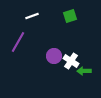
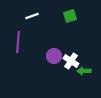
purple line: rotated 25 degrees counterclockwise
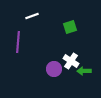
green square: moved 11 px down
purple circle: moved 13 px down
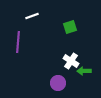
purple circle: moved 4 px right, 14 px down
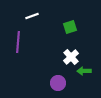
white cross: moved 4 px up; rotated 14 degrees clockwise
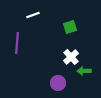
white line: moved 1 px right, 1 px up
purple line: moved 1 px left, 1 px down
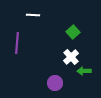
white line: rotated 24 degrees clockwise
green square: moved 3 px right, 5 px down; rotated 24 degrees counterclockwise
purple circle: moved 3 px left
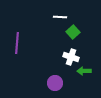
white line: moved 27 px right, 2 px down
white cross: rotated 28 degrees counterclockwise
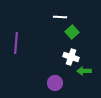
green square: moved 1 px left
purple line: moved 1 px left
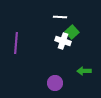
white cross: moved 8 px left, 16 px up
